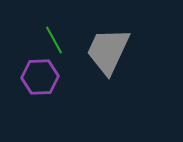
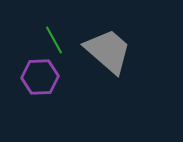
gray trapezoid: rotated 106 degrees clockwise
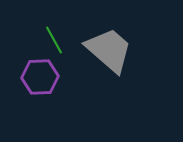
gray trapezoid: moved 1 px right, 1 px up
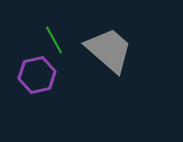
purple hexagon: moved 3 px left, 2 px up; rotated 9 degrees counterclockwise
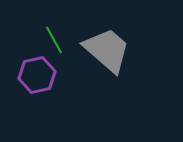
gray trapezoid: moved 2 px left
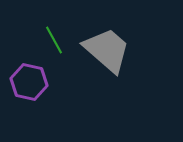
purple hexagon: moved 8 px left, 7 px down; rotated 24 degrees clockwise
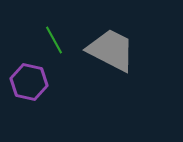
gray trapezoid: moved 4 px right; rotated 14 degrees counterclockwise
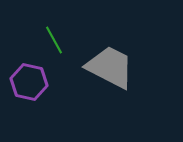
gray trapezoid: moved 1 px left, 17 px down
